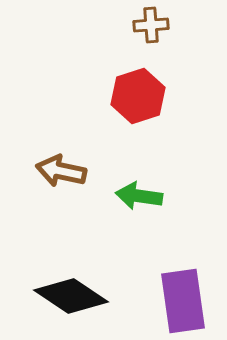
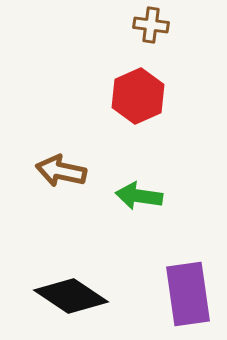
brown cross: rotated 12 degrees clockwise
red hexagon: rotated 6 degrees counterclockwise
purple rectangle: moved 5 px right, 7 px up
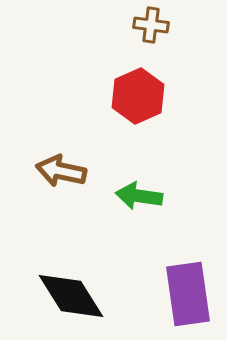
black diamond: rotated 24 degrees clockwise
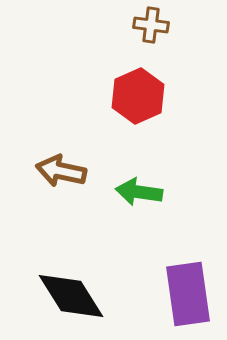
green arrow: moved 4 px up
